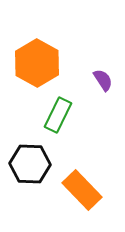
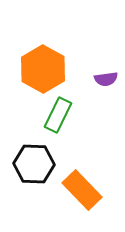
orange hexagon: moved 6 px right, 6 px down
purple semicircle: moved 3 px right, 1 px up; rotated 115 degrees clockwise
black hexagon: moved 4 px right
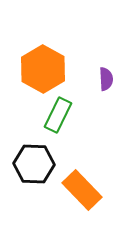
purple semicircle: rotated 85 degrees counterclockwise
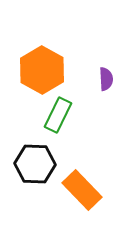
orange hexagon: moved 1 px left, 1 px down
black hexagon: moved 1 px right
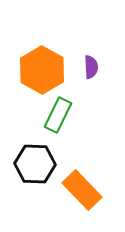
purple semicircle: moved 15 px left, 12 px up
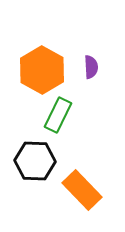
black hexagon: moved 3 px up
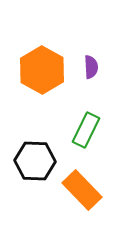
green rectangle: moved 28 px right, 15 px down
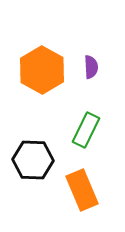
black hexagon: moved 2 px left, 1 px up
orange rectangle: rotated 21 degrees clockwise
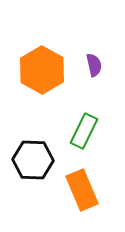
purple semicircle: moved 3 px right, 2 px up; rotated 10 degrees counterclockwise
green rectangle: moved 2 px left, 1 px down
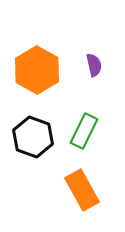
orange hexagon: moved 5 px left
black hexagon: moved 23 px up; rotated 18 degrees clockwise
orange rectangle: rotated 6 degrees counterclockwise
